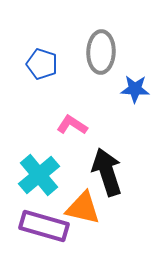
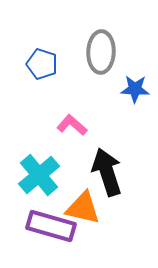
pink L-shape: rotated 8 degrees clockwise
purple rectangle: moved 7 px right
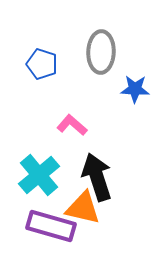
black arrow: moved 10 px left, 5 px down
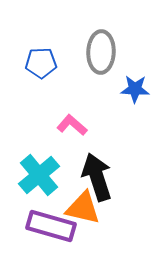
blue pentagon: moved 1 px left, 1 px up; rotated 20 degrees counterclockwise
